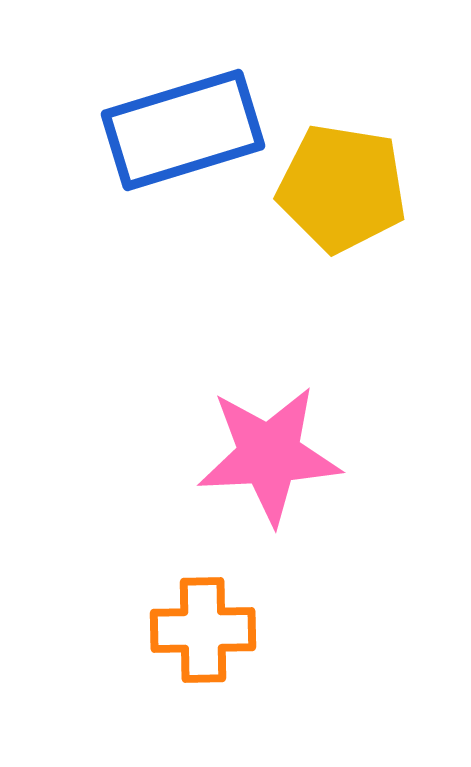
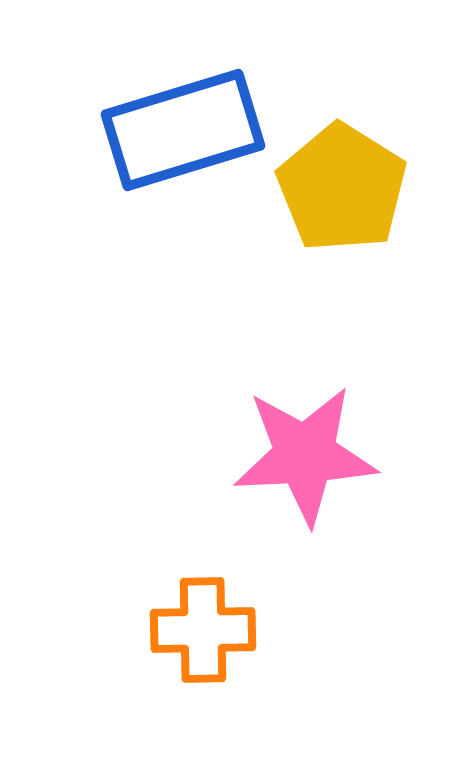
yellow pentagon: rotated 23 degrees clockwise
pink star: moved 36 px right
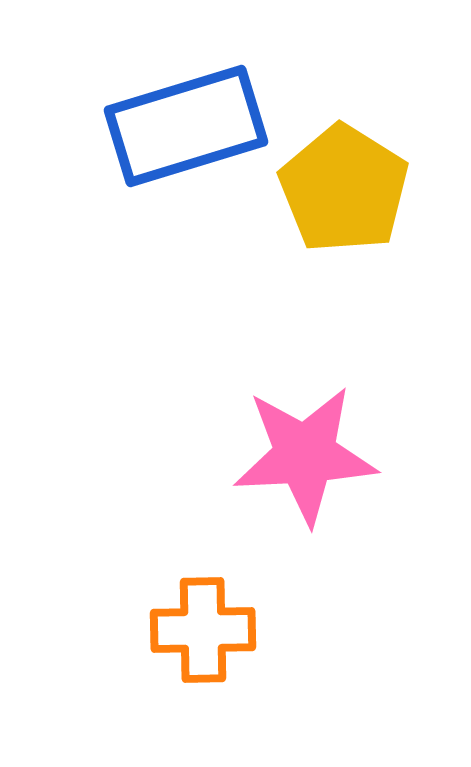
blue rectangle: moved 3 px right, 4 px up
yellow pentagon: moved 2 px right, 1 px down
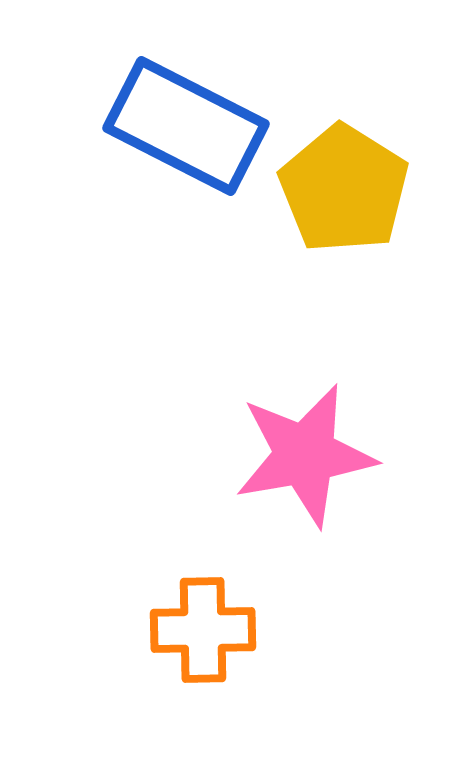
blue rectangle: rotated 44 degrees clockwise
pink star: rotated 7 degrees counterclockwise
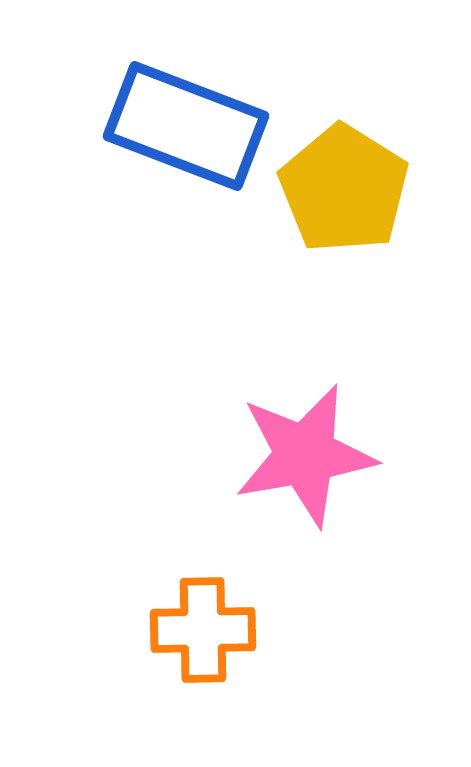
blue rectangle: rotated 6 degrees counterclockwise
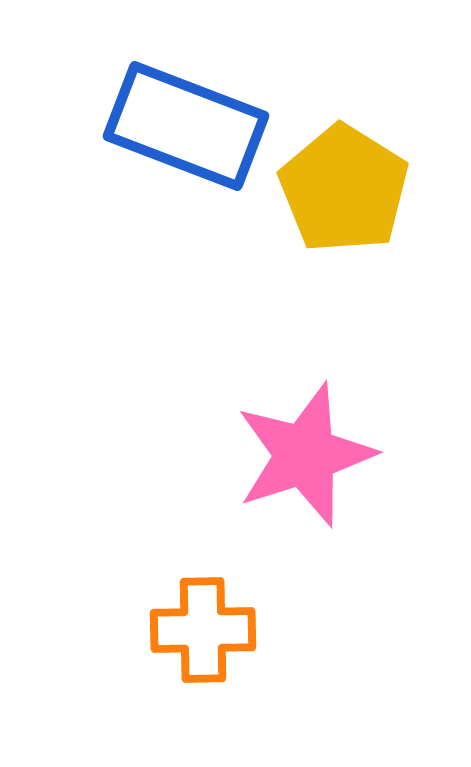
pink star: rotated 8 degrees counterclockwise
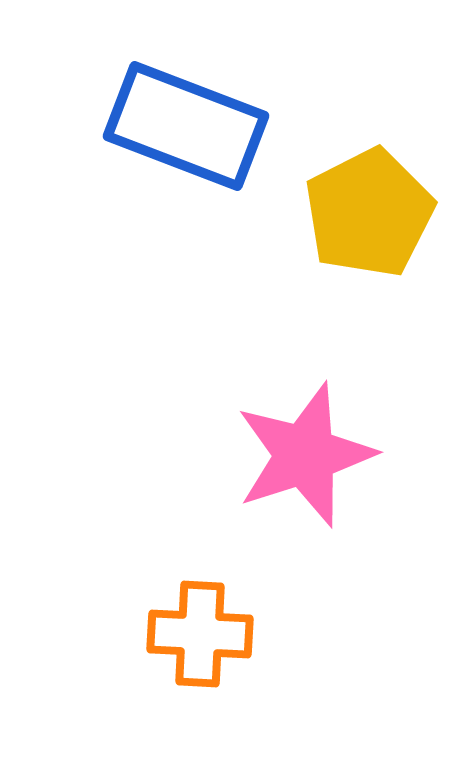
yellow pentagon: moved 25 px right, 24 px down; rotated 13 degrees clockwise
orange cross: moved 3 px left, 4 px down; rotated 4 degrees clockwise
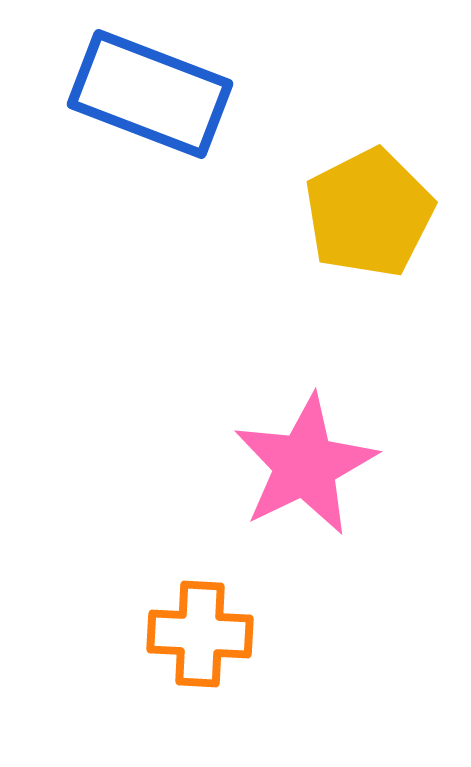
blue rectangle: moved 36 px left, 32 px up
pink star: moved 10 px down; rotated 8 degrees counterclockwise
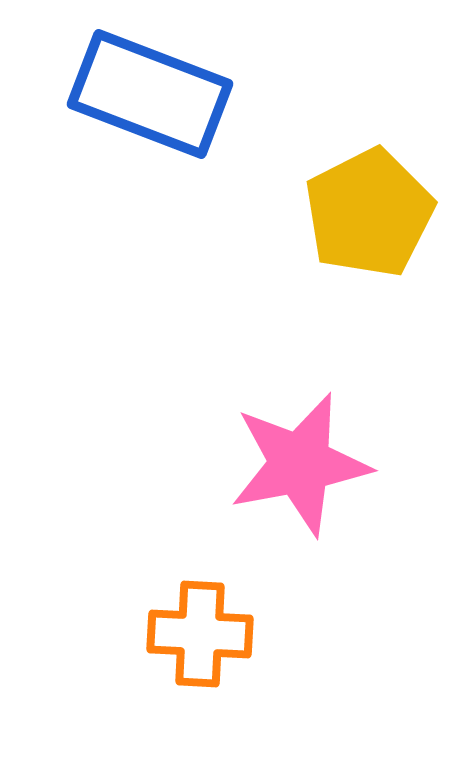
pink star: moved 5 px left, 1 px up; rotated 15 degrees clockwise
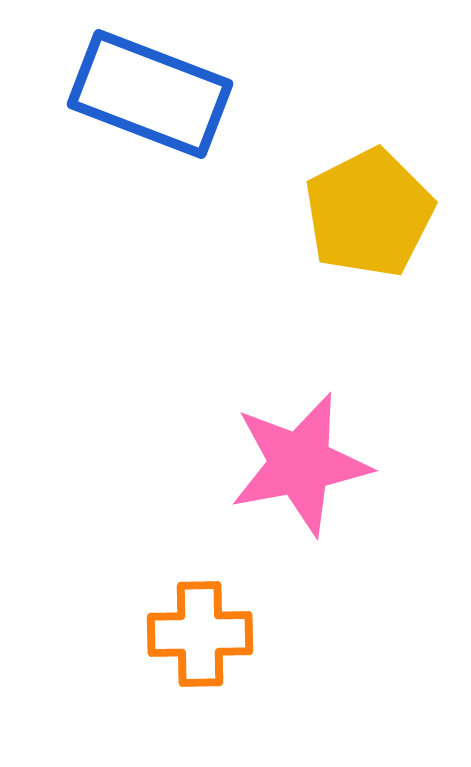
orange cross: rotated 4 degrees counterclockwise
